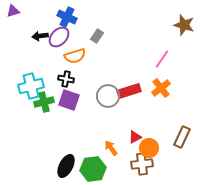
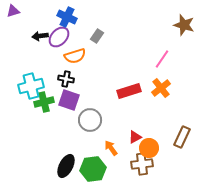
gray circle: moved 18 px left, 24 px down
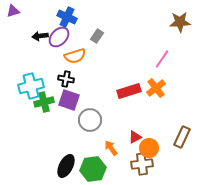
brown star: moved 4 px left, 3 px up; rotated 20 degrees counterclockwise
orange cross: moved 5 px left
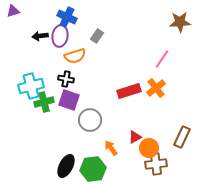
purple ellipse: moved 1 px right, 1 px up; rotated 35 degrees counterclockwise
brown cross: moved 14 px right
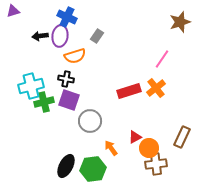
brown star: rotated 15 degrees counterclockwise
gray circle: moved 1 px down
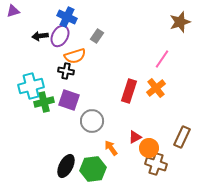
purple ellipse: rotated 20 degrees clockwise
black cross: moved 8 px up
red rectangle: rotated 55 degrees counterclockwise
gray circle: moved 2 px right
brown cross: rotated 25 degrees clockwise
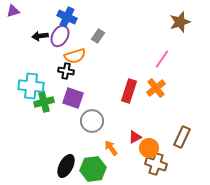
gray rectangle: moved 1 px right
cyan cross: rotated 20 degrees clockwise
purple square: moved 4 px right, 2 px up
